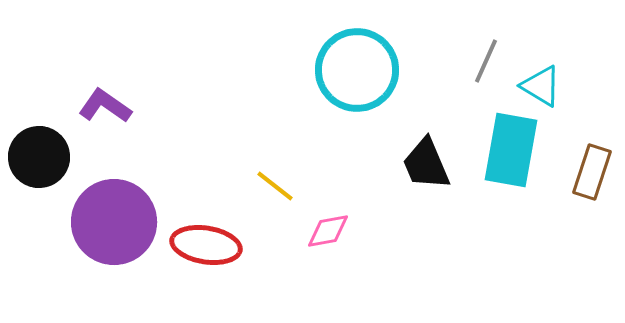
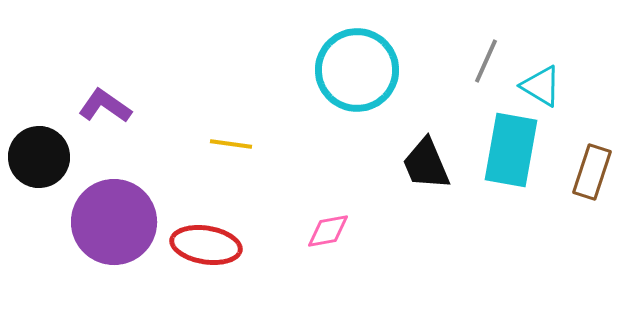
yellow line: moved 44 px left, 42 px up; rotated 30 degrees counterclockwise
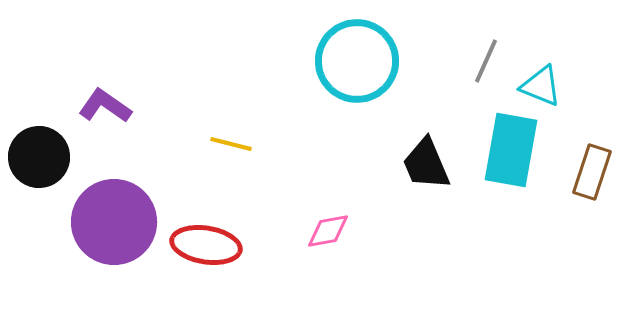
cyan circle: moved 9 px up
cyan triangle: rotated 9 degrees counterclockwise
yellow line: rotated 6 degrees clockwise
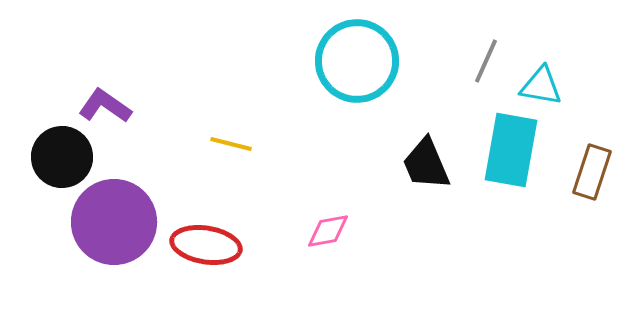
cyan triangle: rotated 12 degrees counterclockwise
black circle: moved 23 px right
